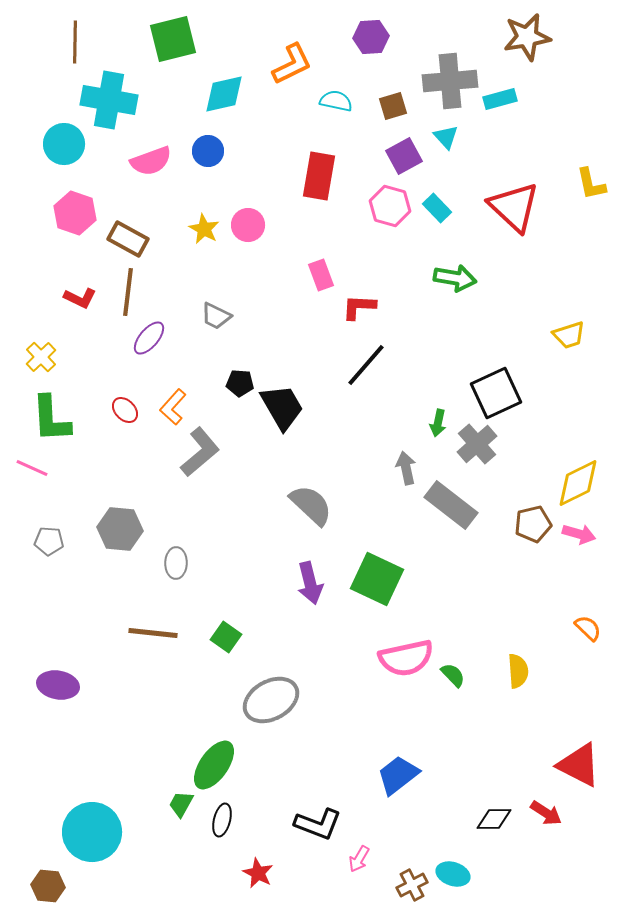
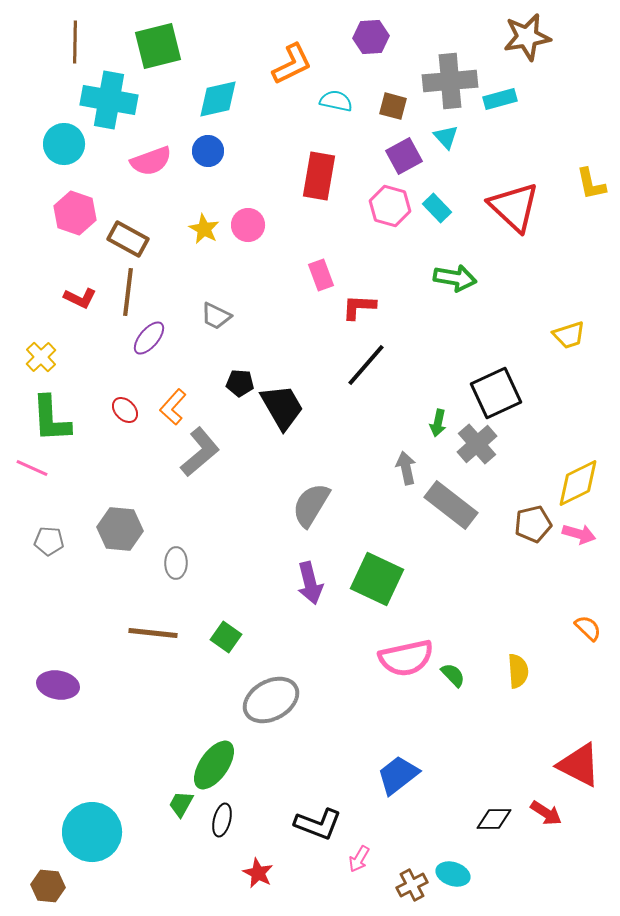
green square at (173, 39): moved 15 px left, 7 px down
cyan diamond at (224, 94): moved 6 px left, 5 px down
brown square at (393, 106): rotated 32 degrees clockwise
gray semicircle at (311, 505): rotated 102 degrees counterclockwise
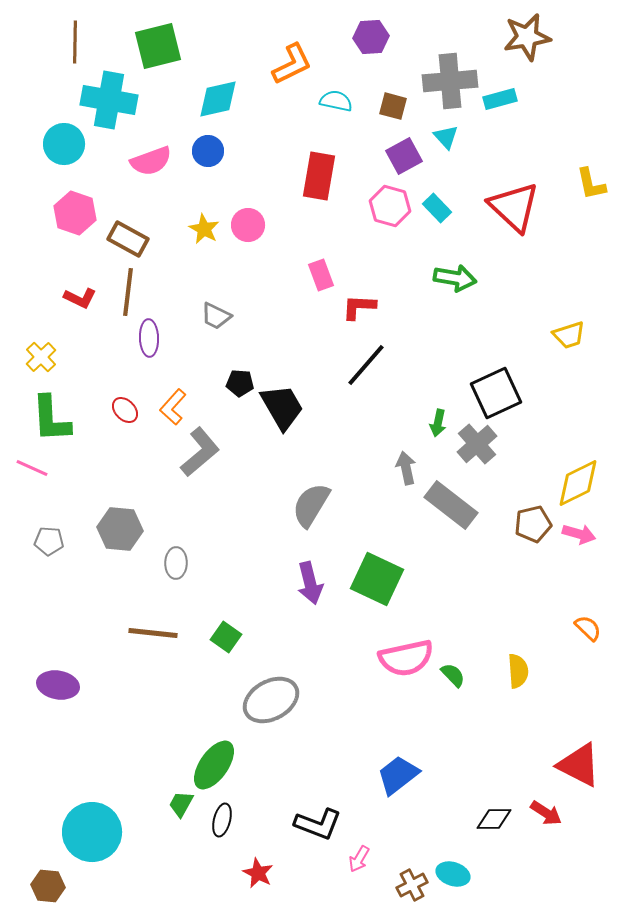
purple ellipse at (149, 338): rotated 42 degrees counterclockwise
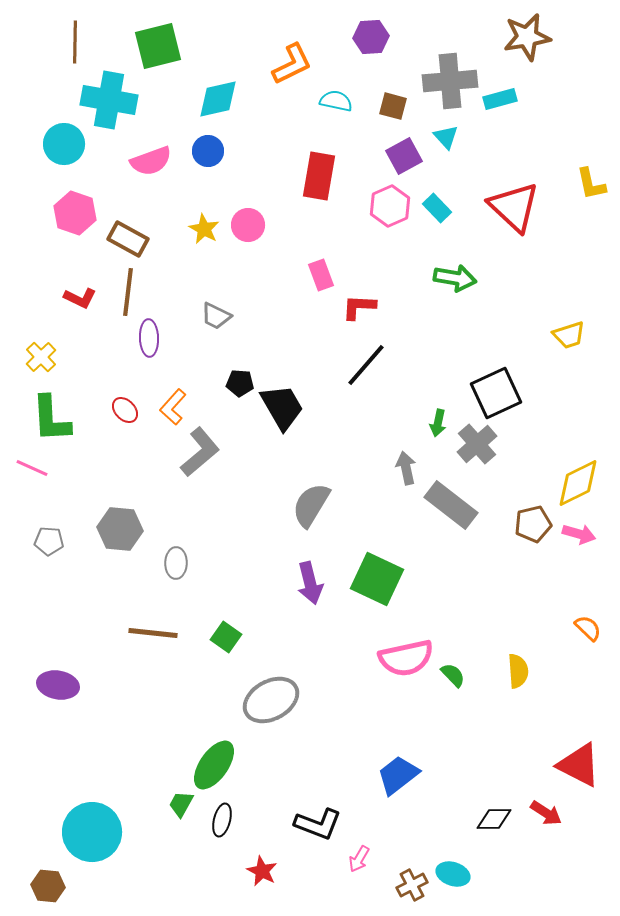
pink hexagon at (390, 206): rotated 21 degrees clockwise
red star at (258, 873): moved 4 px right, 2 px up
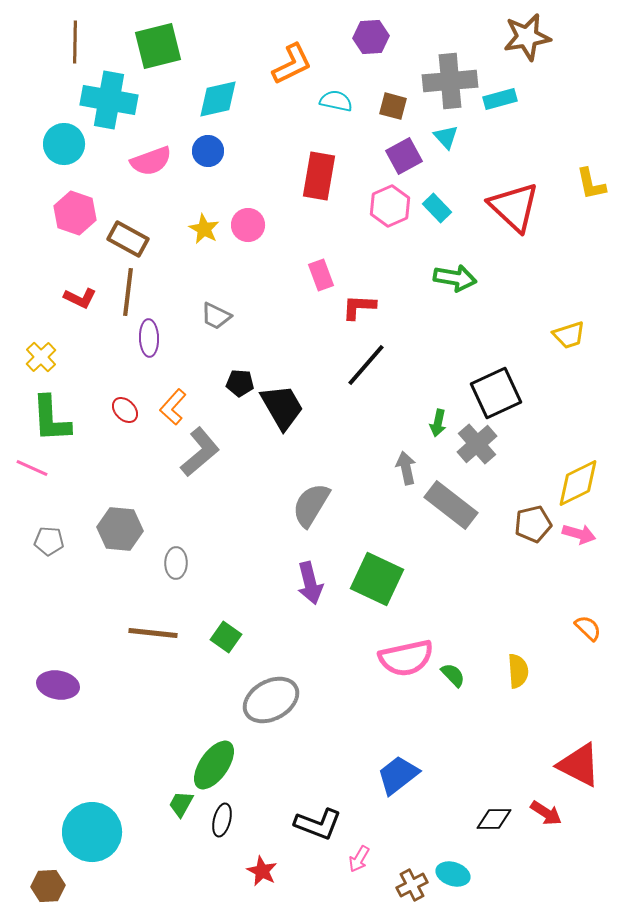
brown hexagon at (48, 886): rotated 8 degrees counterclockwise
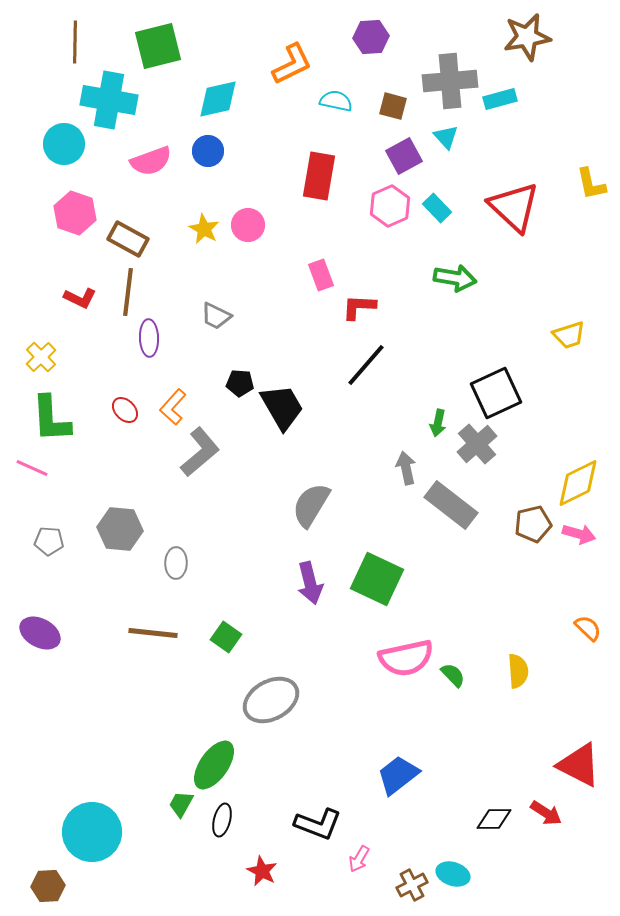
purple ellipse at (58, 685): moved 18 px left, 52 px up; rotated 18 degrees clockwise
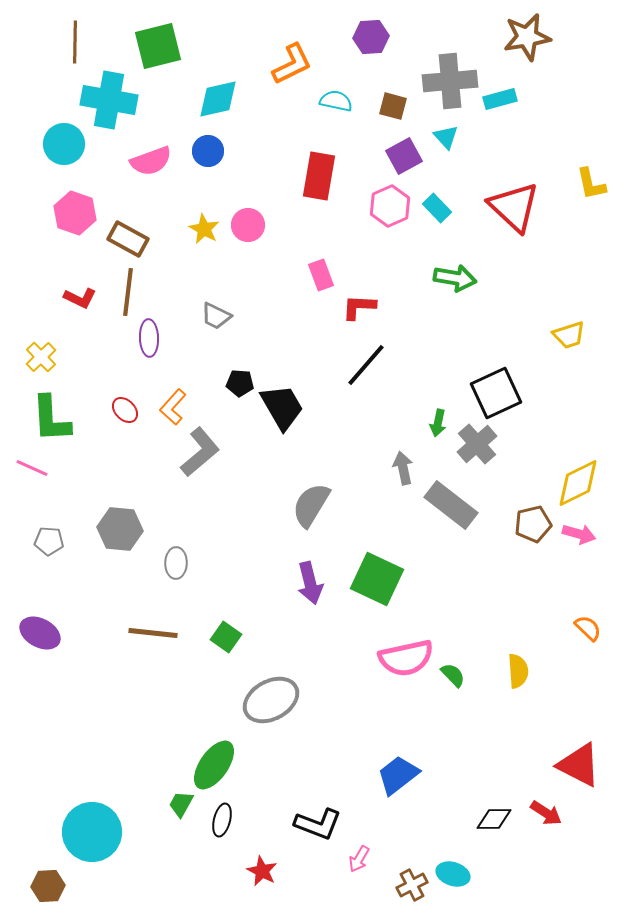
gray arrow at (406, 468): moved 3 px left
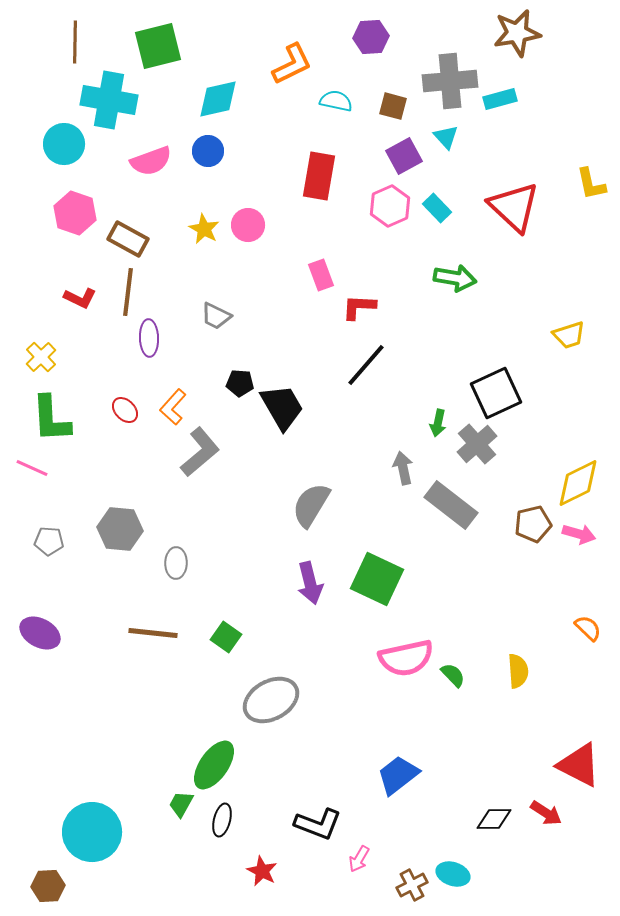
brown star at (527, 37): moved 10 px left, 4 px up
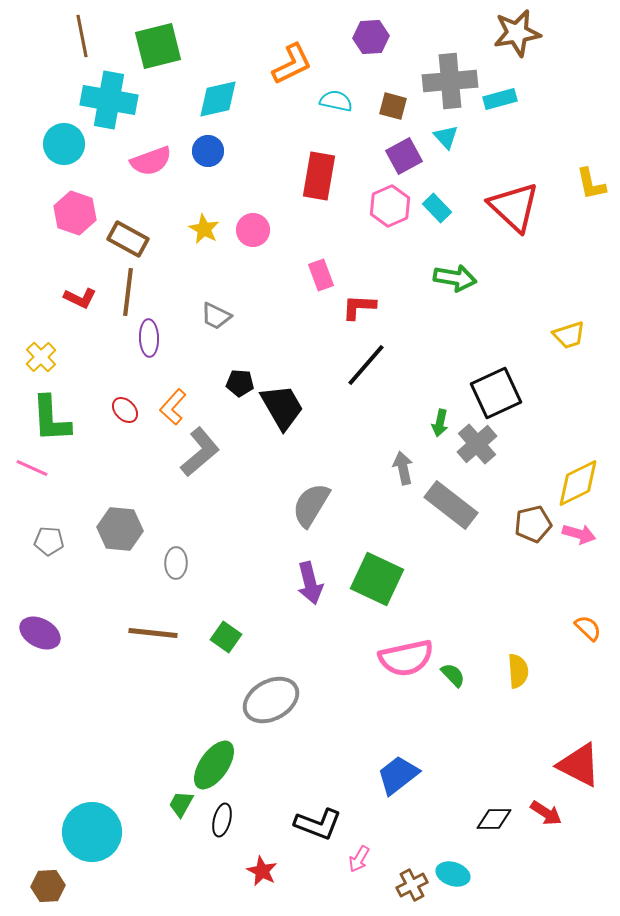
brown line at (75, 42): moved 7 px right, 6 px up; rotated 12 degrees counterclockwise
pink circle at (248, 225): moved 5 px right, 5 px down
green arrow at (438, 423): moved 2 px right
